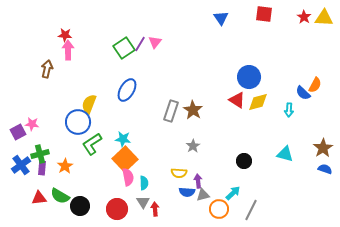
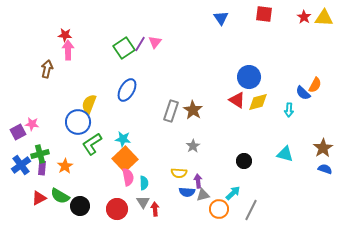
red triangle at (39, 198): rotated 21 degrees counterclockwise
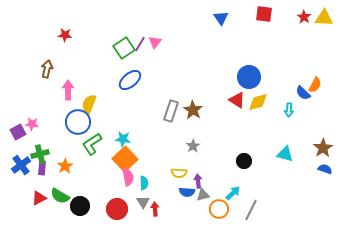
pink arrow at (68, 50): moved 40 px down
blue ellipse at (127, 90): moved 3 px right, 10 px up; rotated 20 degrees clockwise
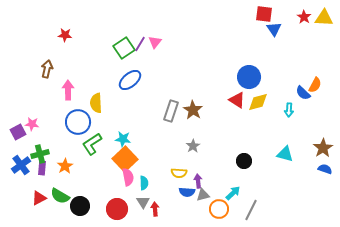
blue triangle at (221, 18): moved 53 px right, 11 px down
yellow semicircle at (89, 104): moved 7 px right, 1 px up; rotated 24 degrees counterclockwise
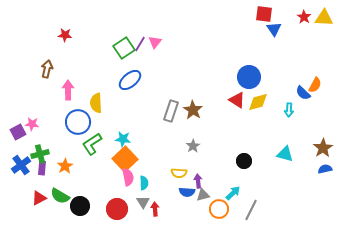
blue semicircle at (325, 169): rotated 32 degrees counterclockwise
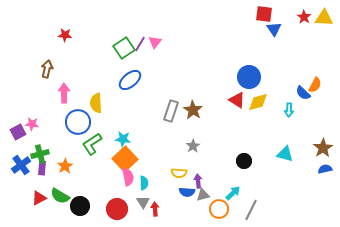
pink arrow at (68, 90): moved 4 px left, 3 px down
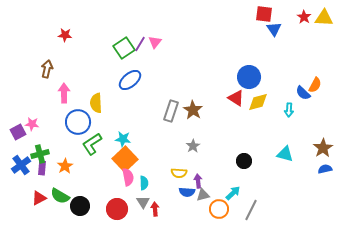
red triangle at (237, 100): moved 1 px left, 2 px up
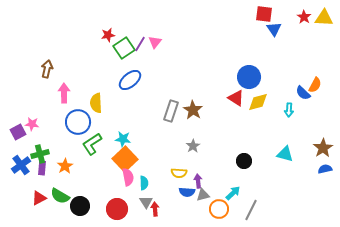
red star at (65, 35): moved 43 px right; rotated 16 degrees counterclockwise
gray triangle at (143, 202): moved 3 px right
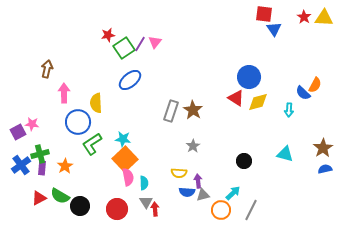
orange circle at (219, 209): moved 2 px right, 1 px down
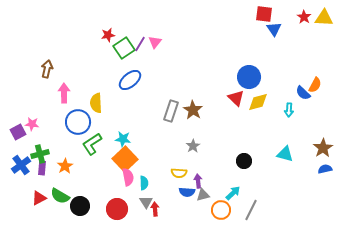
red triangle at (236, 98): rotated 12 degrees clockwise
